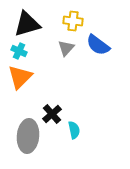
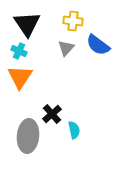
black triangle: rotated 48 degrees counterclockwise
orange triangle: rotated 12 degrees counterclockwise
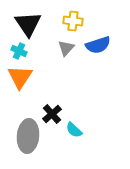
black triangle: moved 1 px right
blue semicircle: rotated 55 degrees counterclockwise
cyan semicircle: rotated 144 degrees clockwise
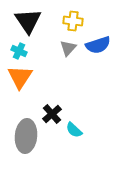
black triangle: moved 3 px up
gray triangle: moved 2 px right
gray ellipse: moved 2 px left
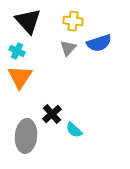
black triangle: rotated 8 degrees counterclockwise
blue semicircle: moved 1 px right, 2 px up
cyan cross: moved 2 px left
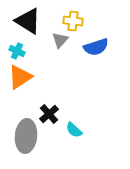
black triangle: rotated 16 degrees counterclockwise
blue semicircle: moved 3 px left, 4 px down
gray triangle: moved 8 px left, 8 px up
orange triangle: rotated 24 degrees clockwise
black cross: moved 3 px left
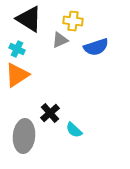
black triangle: moved 1 px right, 2 px up
gray triangle: rotated 24 degrees clockwise
cyan cross: moved 2 px up
orange triangle: moved 3 px left, 2 px up
black cross: moved 1 px right, 1 px up
gray ellipse: moved 2 px left
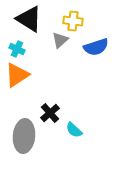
gray triangle: rotated 18 degrees counterclockwise
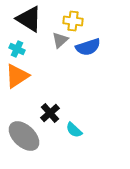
blue semicircle: moved 8 px left
orange triangle: moved 1 px down
gray ellipse: rotated 52 degrees counterclockwise
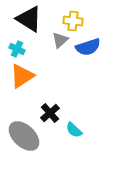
orange triangle: moved 5 px right
